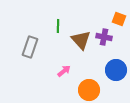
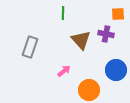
orange square: moved 1 px left, 5 px up; rotated 24 degrees counterclockwise
green line: moved 5 px right, 13 px up
purple cross: moved 2 px right, 3 px up
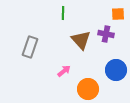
orange circle: moved 1 px left, 1 px up
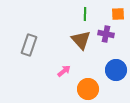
green line: moved 22 px right, 1 px down
gray rectangle: moved 1 px left, 2 px up
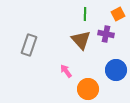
orange square: rotated 24 degrees counterclockwise
pink arrow: moved 2 px right; rotated 88 degrees counterclockwise
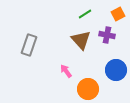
green line: rotated 56 degrees clockwise
purple cross: moved 1 px right, 1 px down
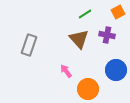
orange square: moved 2 px up
brown triangle: moved 2 px left, 1 px up
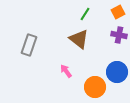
green line: rotated 24 degrees counterclockwise
purple cross: moved 12 px right
brown triangle: rotated 10 degrees counterclockwise
blue circle: moved 1 px right, 2 px down
orange circle: moved 7 px right, 2 px up
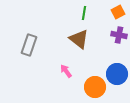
green line: moved 1 px left, 1 px up; rotated 24 degrees counterclockwise
blue circle: moved 2 px down
